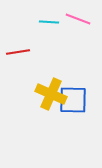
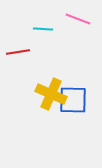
cyan line: moved 6 px left, 7 px down
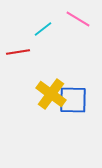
pink line: rotated 10 degrees clockwise
cyan line: rotated 42 degrees counterclockwise
yellow cross: rotated 12 degrees clockwise
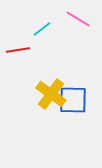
cyan line: moved 1 px left
red line: moved 2 px up
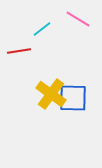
red line: moved 1 px right, 1 px down
blue square: moved 2 px up
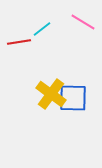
pink line: moved 5 px right, 3 px down
red line: moved 9 px up
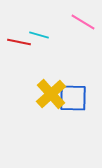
cyan line: moved 3 px left, 6 px down; rotated 54 degrees clockwise
red line: rotated 20 degrees clockwise
yellow cross: rotated 12 degrees clockwise
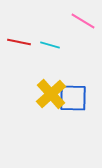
pink line: moved 1 px up
cyan line: moved 11 px right, 10 px down
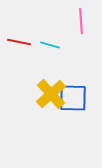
pink line: moved 2 px left; rotated 55 degrees clockwise
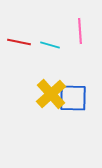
pink line: moved 1 px left, 10 px down
